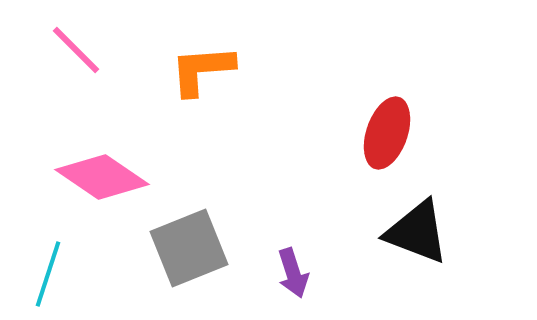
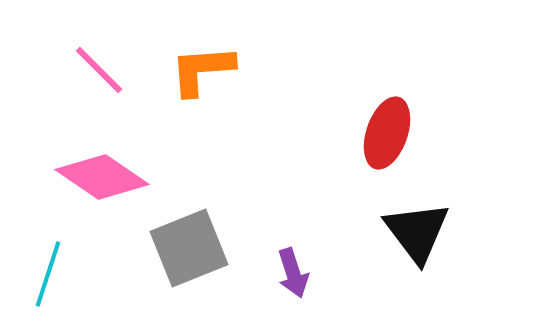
pink line: moved 23 px right, 20 px down
black triangle: rotated 32 degrees clockwise
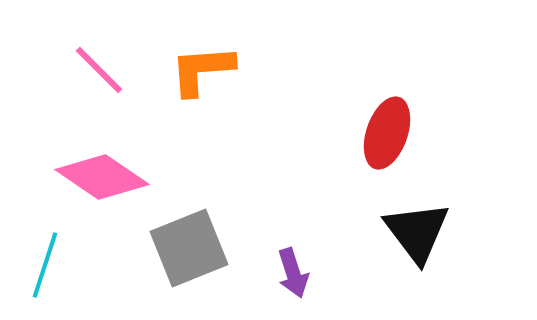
cyan line: moved 3 px left, 9 px up
